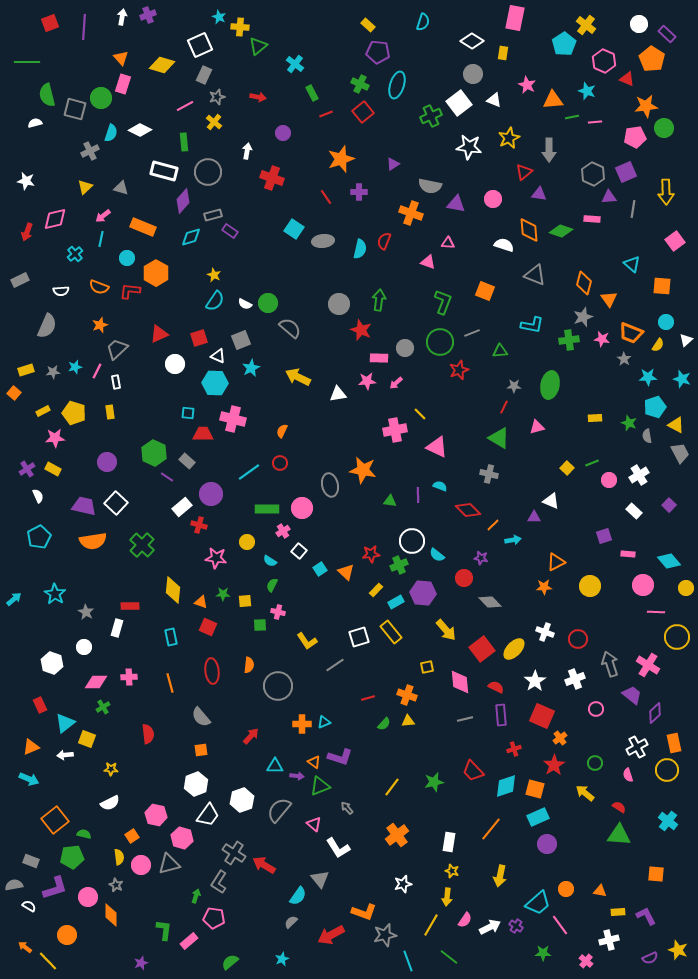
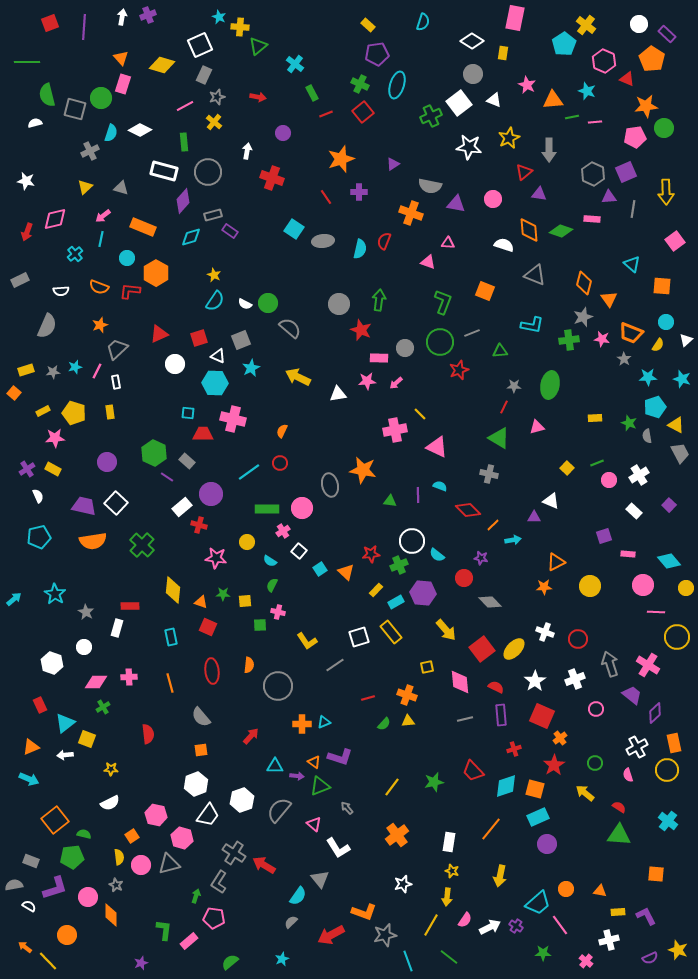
purple pentagon at (378, 52): moved 1 px left, 2 px down; rotated 15 degrees counterclockwise
green line at (592, 463): moved 5 px right
cyan pentagon at (39, 537): rotated 15 degrees clockwise
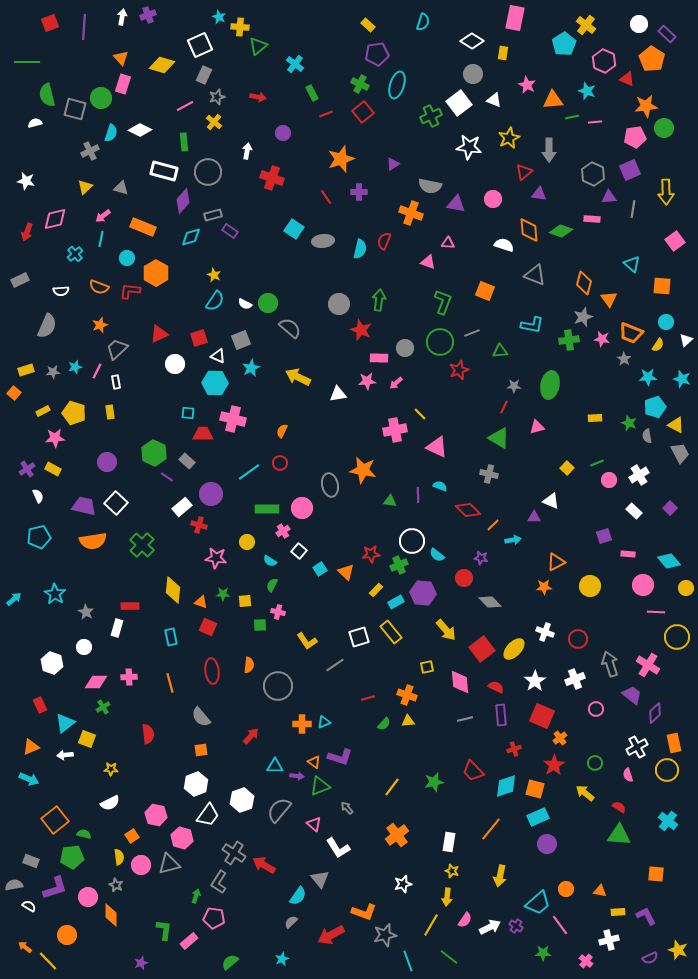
purple square at (626, 172): moved 4 px right, 2 px up
purple square at (669, 505): moved 1 px right, 3 px down
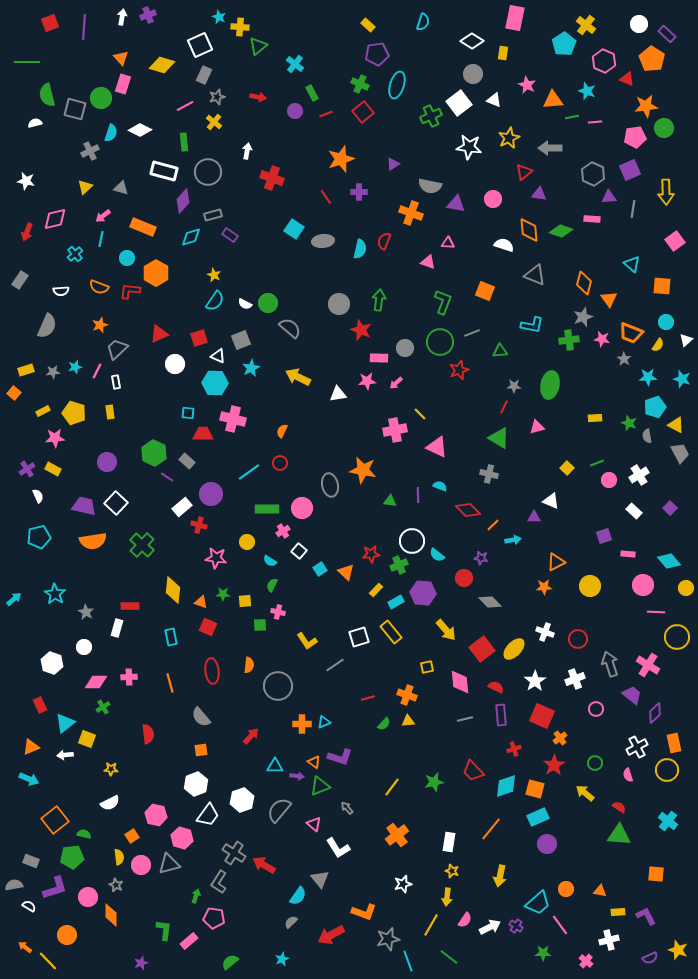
purple circle at (283, 133): moved 12 px right, 22 px up
gray arrow at (549, 150): moved 1 px right, 2 px up; rotated 90 degrees clockwise
purple rectangle at (230, 231): moved 4 px down
gray rectangle at (20, 280): rotated 30 degrees counterclockwise
gray star at (385, 935): moved 3 px right, 4 px down
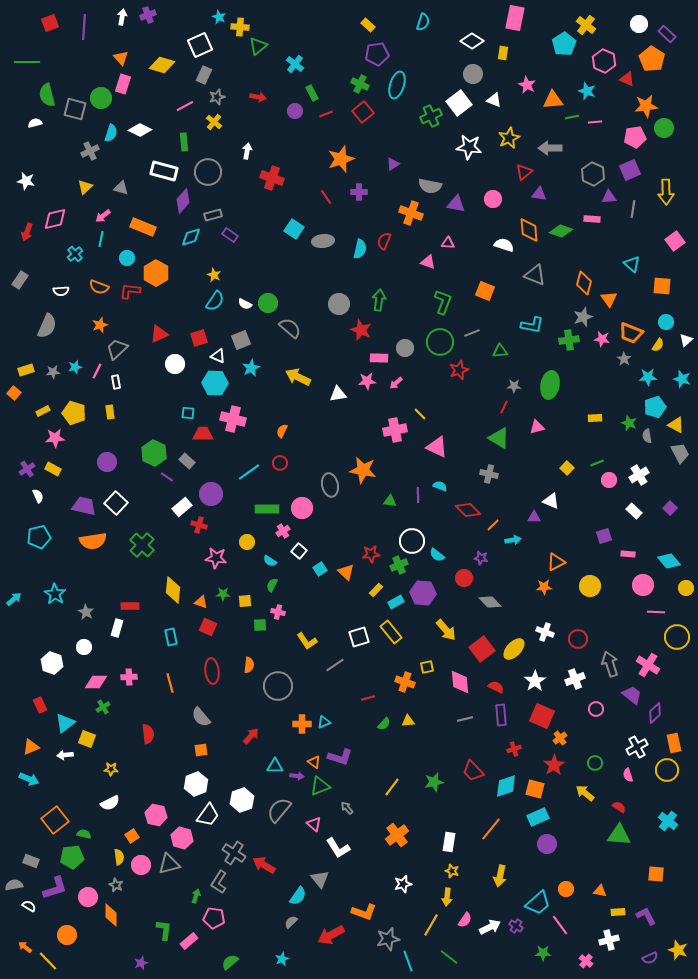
orange cross at (407, 695): moved 2 px left, 13 px up
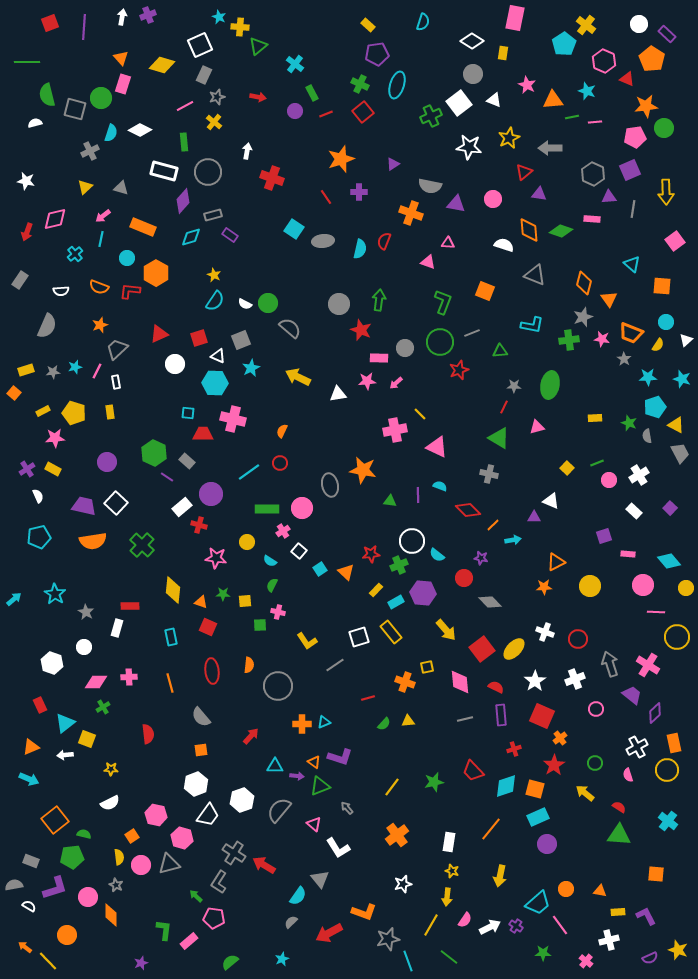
green arrow at (196, 896): rotated 64 degrees counterclockwise
red arrow at (331, 935): moved 2 px left, 2 px up
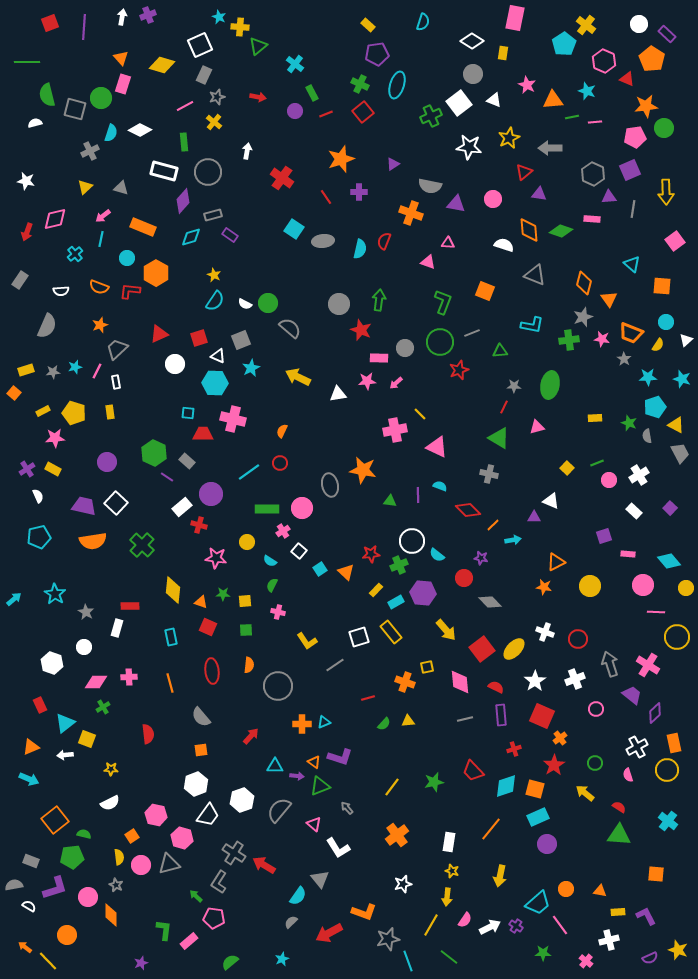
red cross at (272, 178): moved 10 px right; rotated 15 degrees clockwise
orange star at (544, 587): rotated 14 degrees clockwise
green square at (260, 625): moved 14 px left, 5 px down
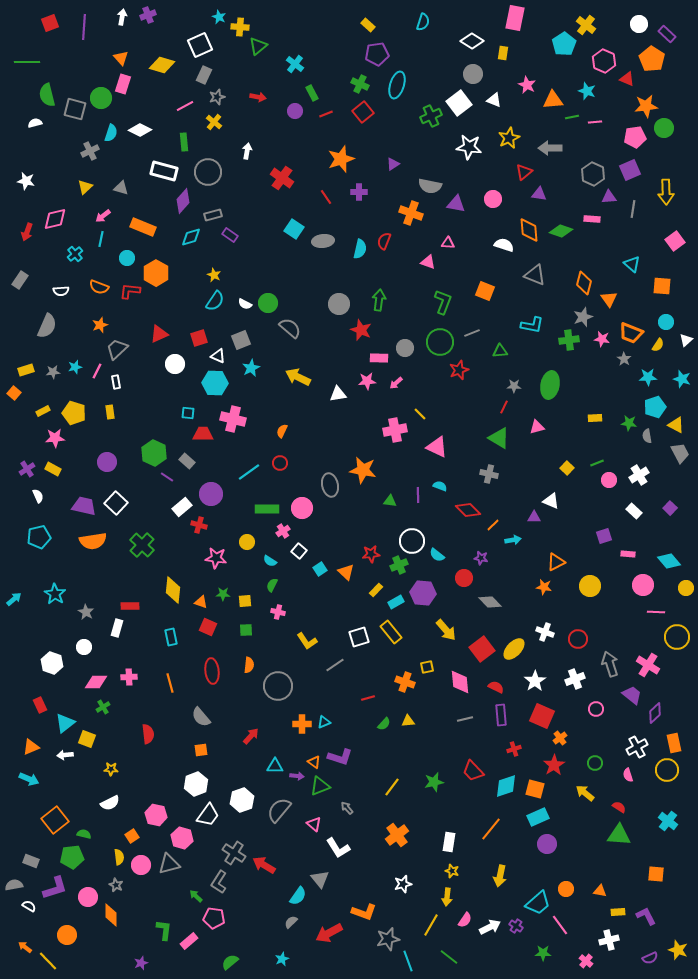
green star at (629, 423): rotated 14 degrees counterclockwise
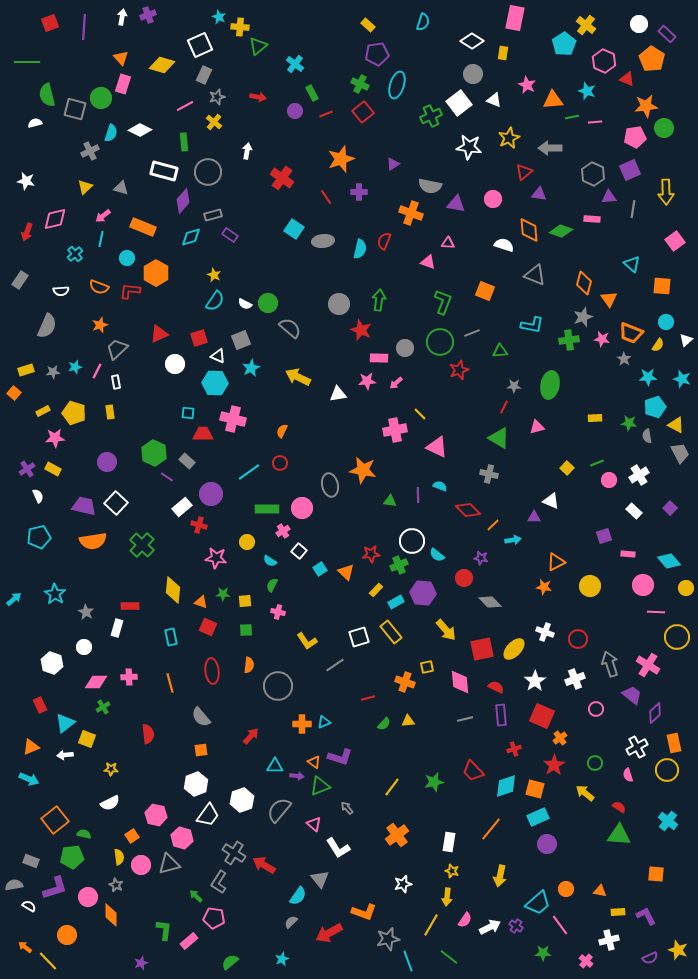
red square at (482, 649): rotated 25 degrees clockwise
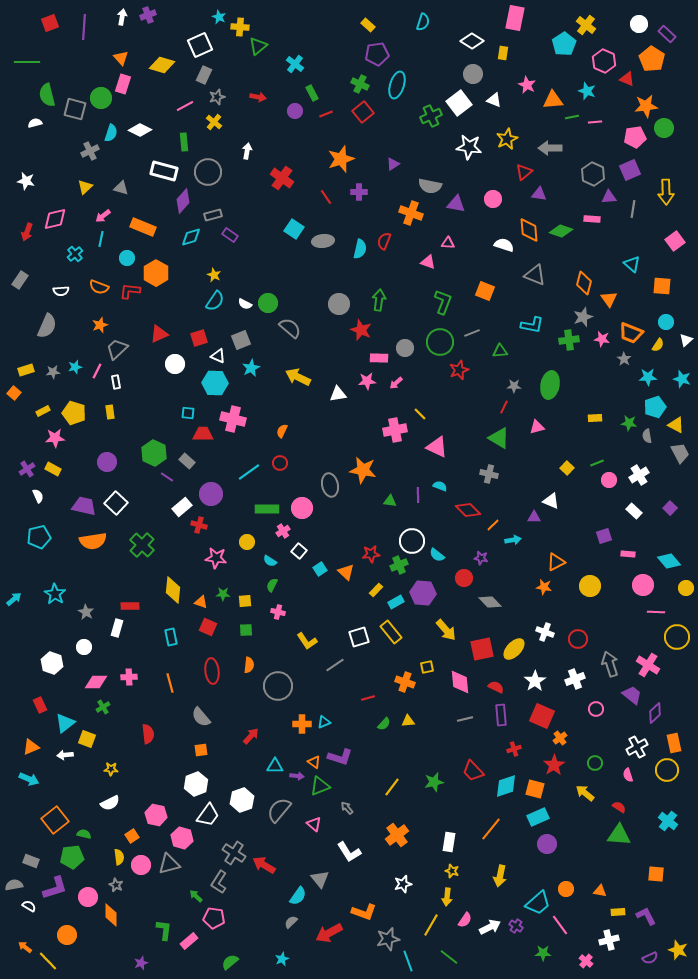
yellow star at (509, 138): moved 2 px left, 1 px down
white L-shape at (338, 848): moved 11 px right, 4 px down
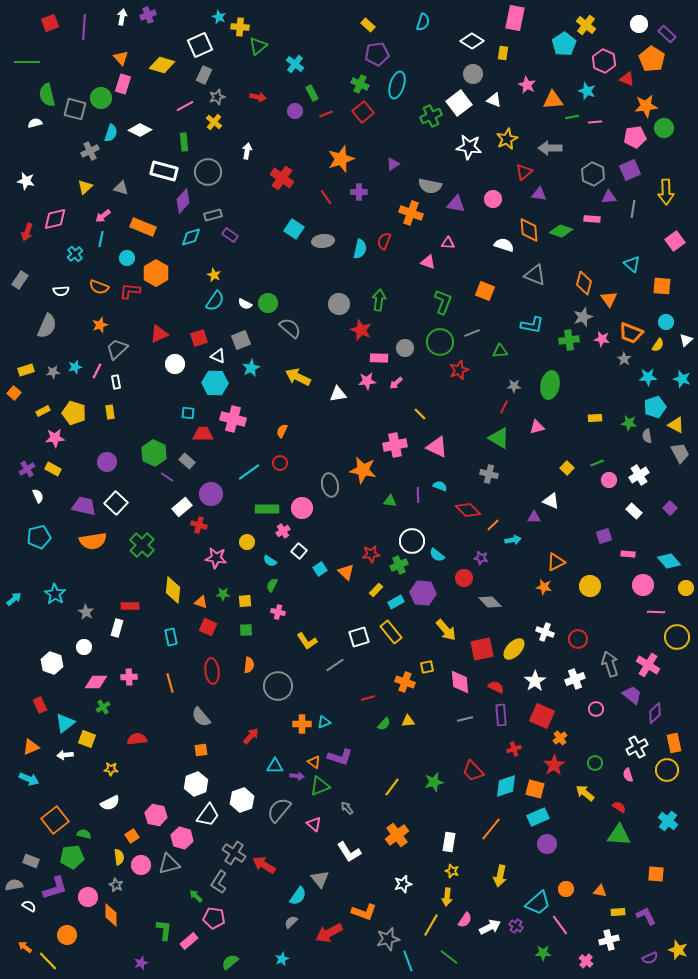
pink cross at (395, 430): moved 15 px down
red semicircle at (148, 734): moved 11 px left, 5 px down; rotated 90 degrees counterclockwise
